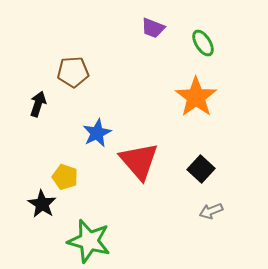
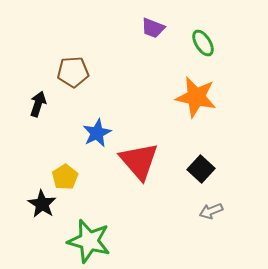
orange star: rotated 24 degrees counterclockwise
yellow pentagon: rotated 20 degrees clockwise
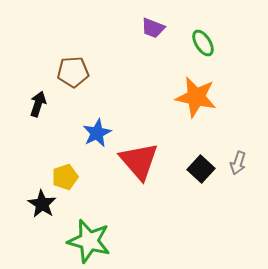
yellow pentagon: rotated 15 degrees clockwise
gray arrow: moved 27 px right, 48 px up; rotated 50 degrees counterclockwise
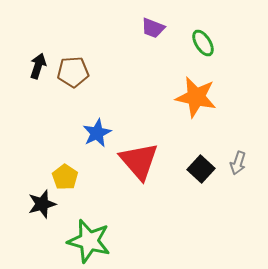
black arrow: moved 38 px up
yellow pentagon: rotated 20 degrees counterclockwise
black star: rotated 24 degrees clockwise
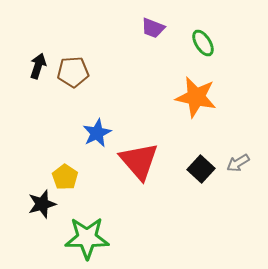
gray arrow: rotated 40 degrees clockwise
green star: moved 2 px left, 3 px up; rotated 15 degrees counterclockwise
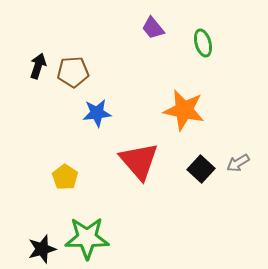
purple trapezoid: rotated 30 degrees clockwise
green ellipse: rotated 16 degrees clockwise
orange star: moved 12 px left, 13 px down
blue star: moved 20 px up; rotated 20 degrees clockwise
black star: moved 45 px down
